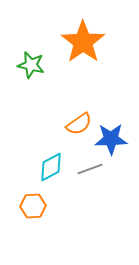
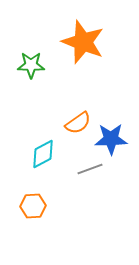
orange star: rotated 15 degrees counterclockwise
green star: rotated 12 degrees counterclockwise
orange semicircle: moved 1 px left, 1 px up
cyan diamond: moved 8 px left, 13 px up
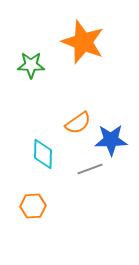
blue star: moved 1 px down
cyan diamond: rotated 60 degrees counterclockwise
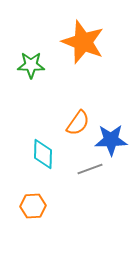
orange semicircle: rotated 20 degrees counterclockwise
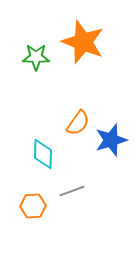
green star: moved 5 px right, 8 px up
blue star: rotated 16 degrees counterclockwise
gray line: moved 18 px left, 22 px down
